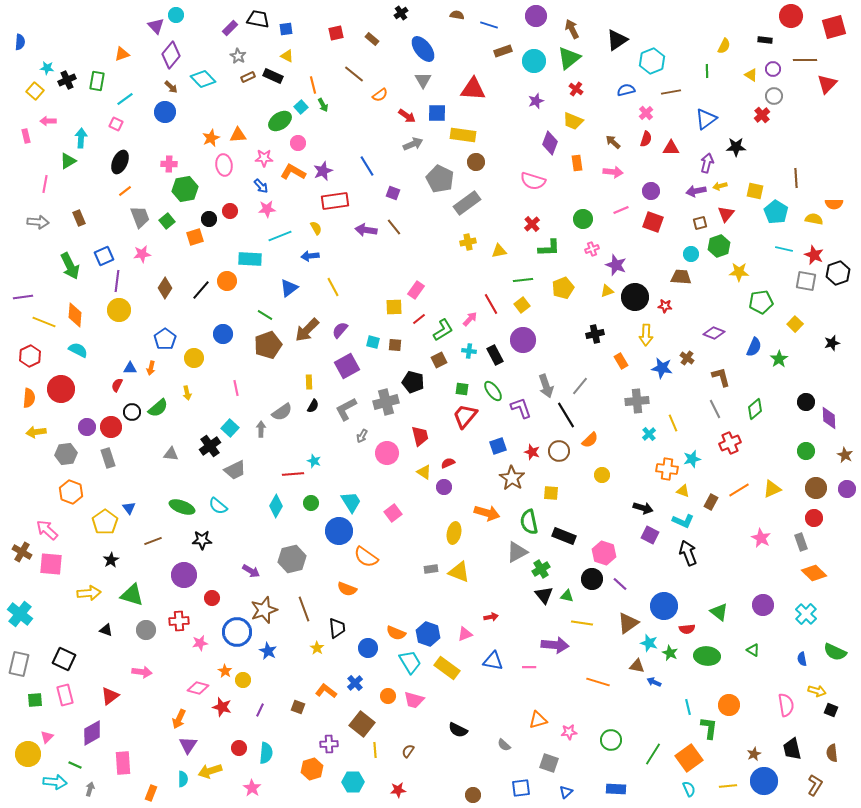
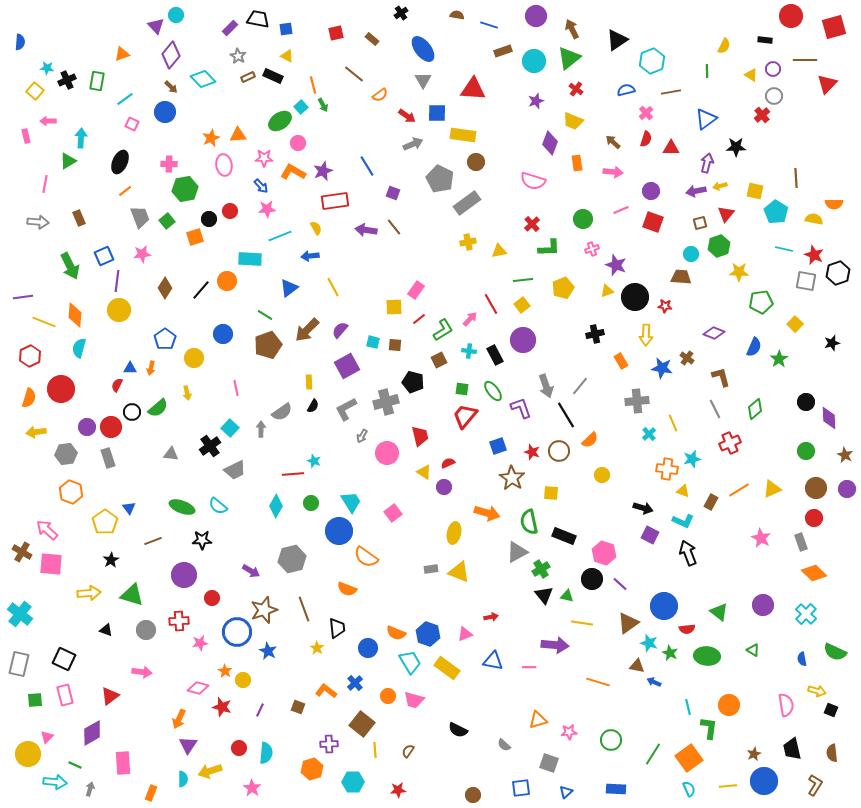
pink square at (116, 124): moved 16 px right
cyan semicircle at (78, 350): moved 1 px right, 2 px up; rotated 102 degrees counterclockwise
orange semicircle at (29, 398): rotated 12 degrees clockwise
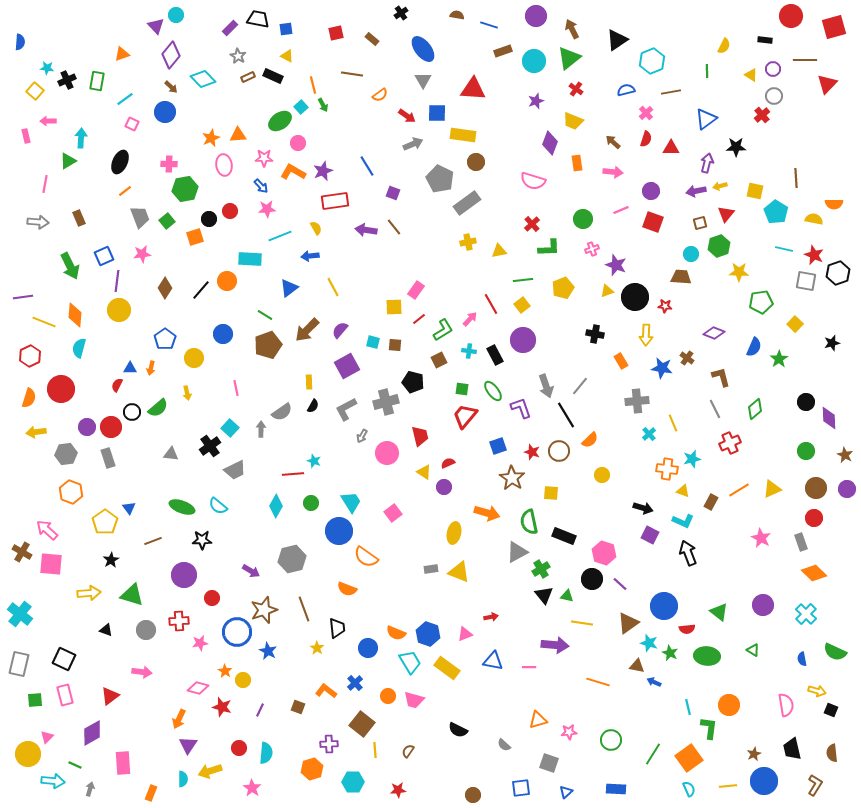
brown line at (354, 74): moved 2 px left; rotated 30 degrees counterclockwise
black cross at (595, 334): rotated 24 degrees clockwise
cyan arrow at (55, 782): moved 2 px left, 1 px up
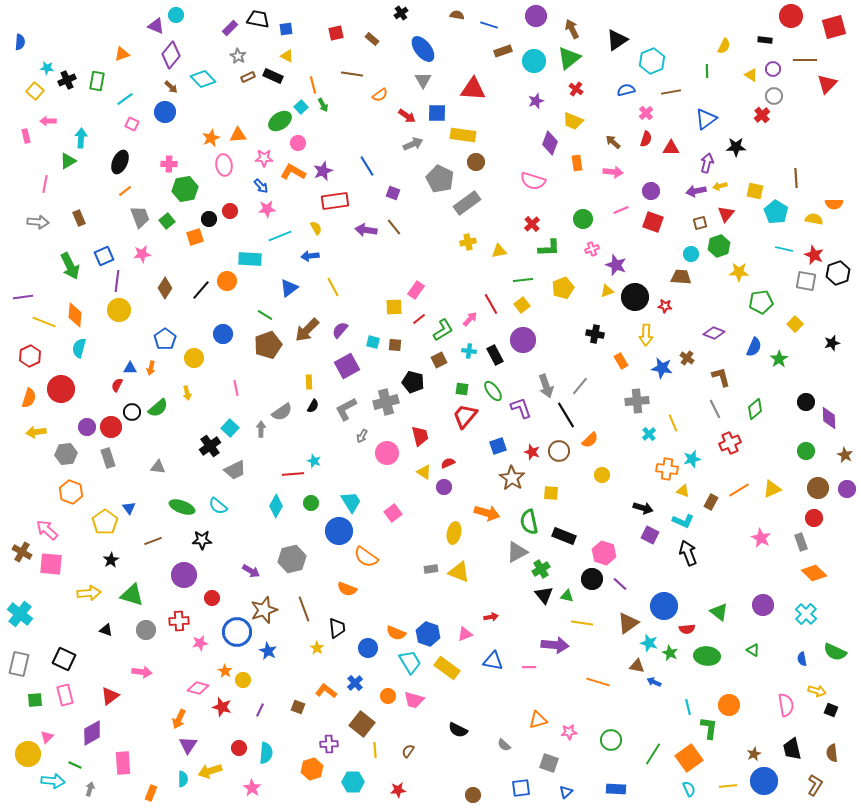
purple triangle at (156, 26): rotated 24 degrees counterclockwise
gray triangle at (171, 454): moved 13 px left, 13 px down
brown circle at (816, 488): moved 2 px right
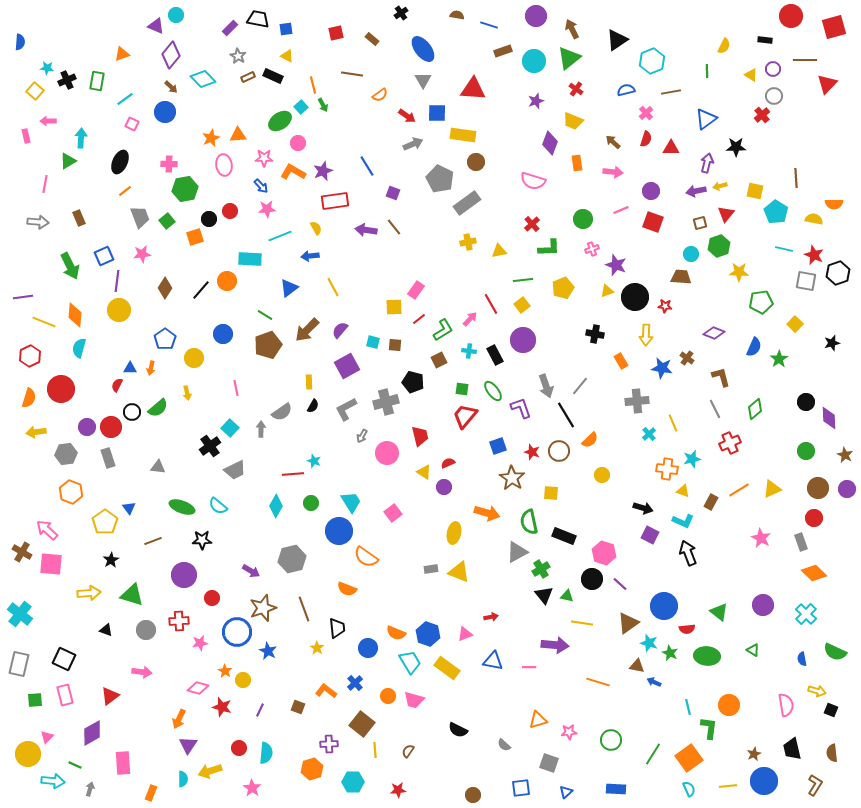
brown star at (264, 610): moved 1 px left, 2 px up
